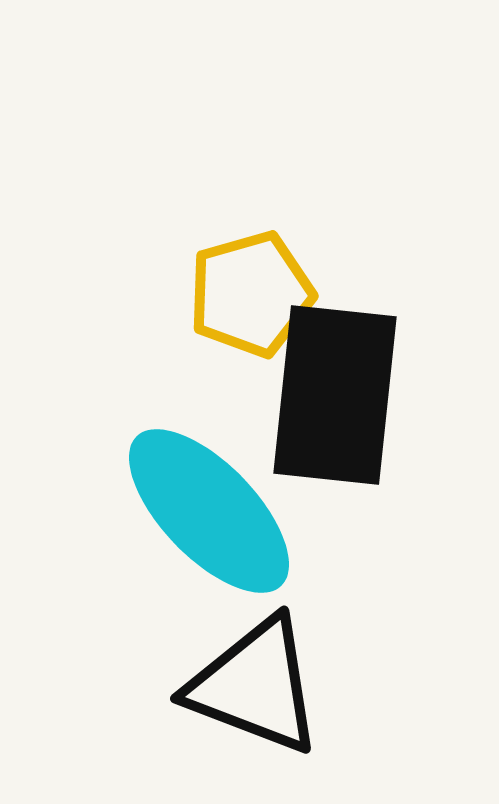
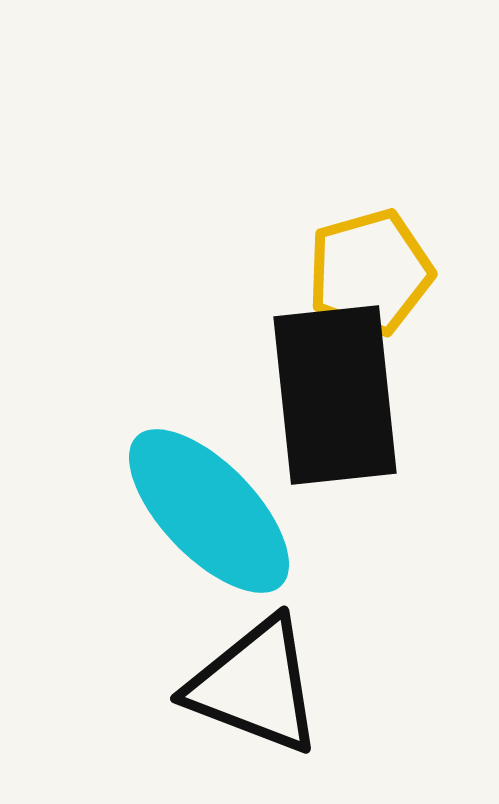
yellow pentagon: moved 119 px right, 22 px up
black rectangle: rotated 12 degrees counterclockwise
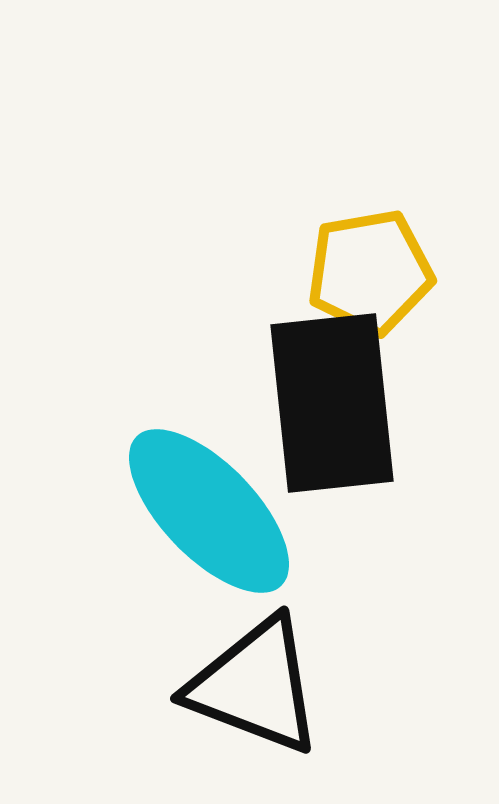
yellow pentagon: rotated 6 degrees clockwise
black rectangle: moved 3 px left, 8 px down
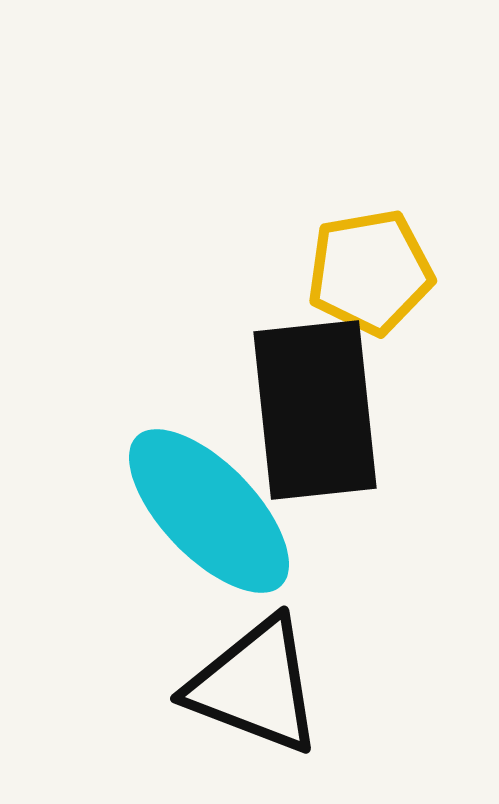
black rectangle: moved 17 px left, 7 px down
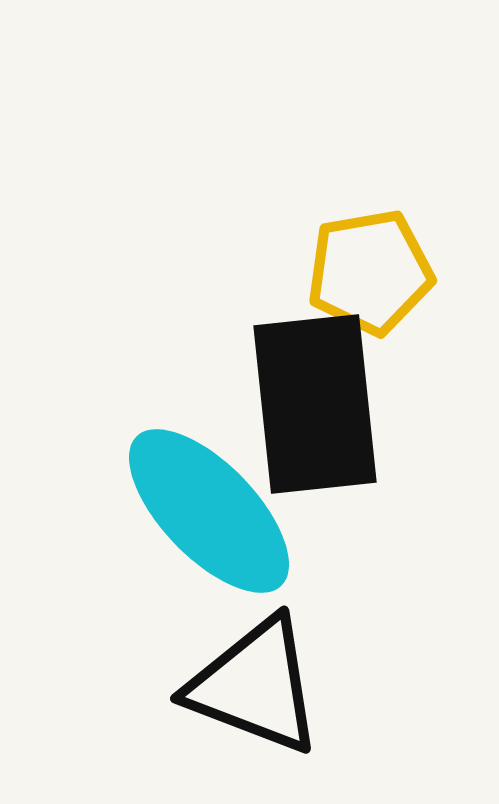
black rectangle: moved 6 px up
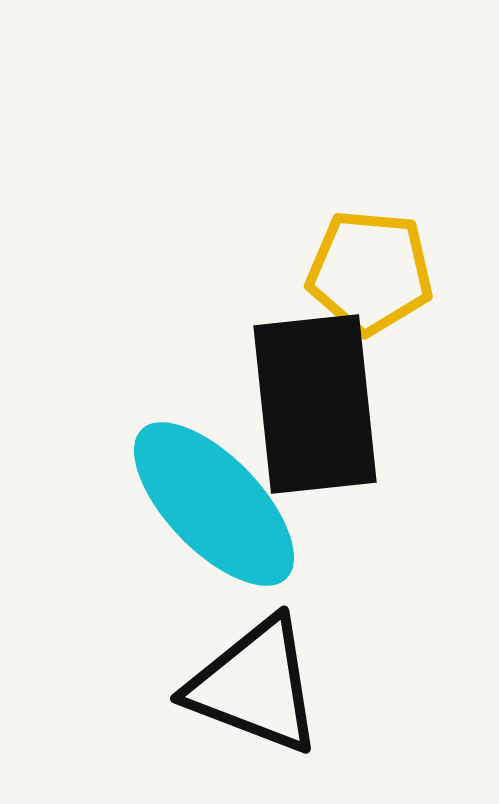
yellow pentagon: rotated 15 degrees clockwise
cyan ellipse: moved 5 px right, 7 px up
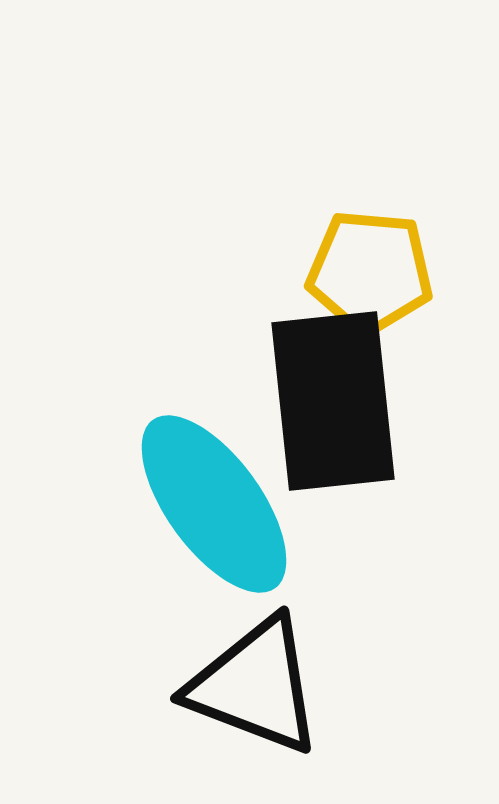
black rectangle: moved 18 px right, 3 px up
cyan ellipse: rotated 8 degrees clockwise
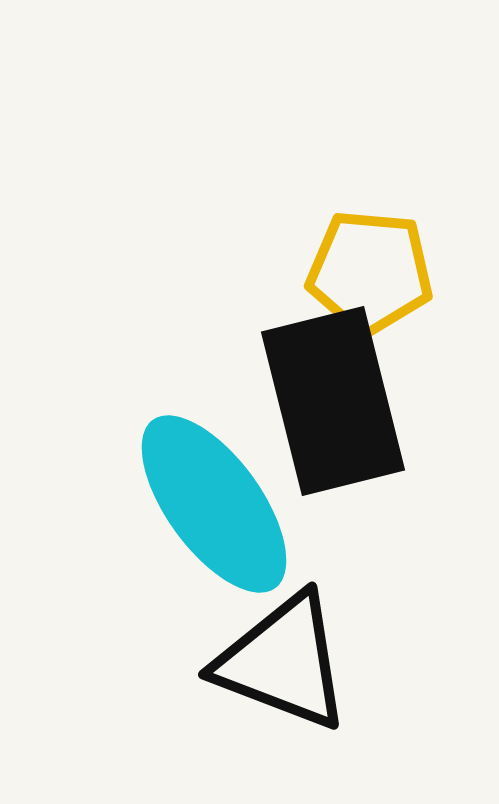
black rectangle: rotated 8 degrees counterclockwise
black triangle: moved 28 px right, 24 px up
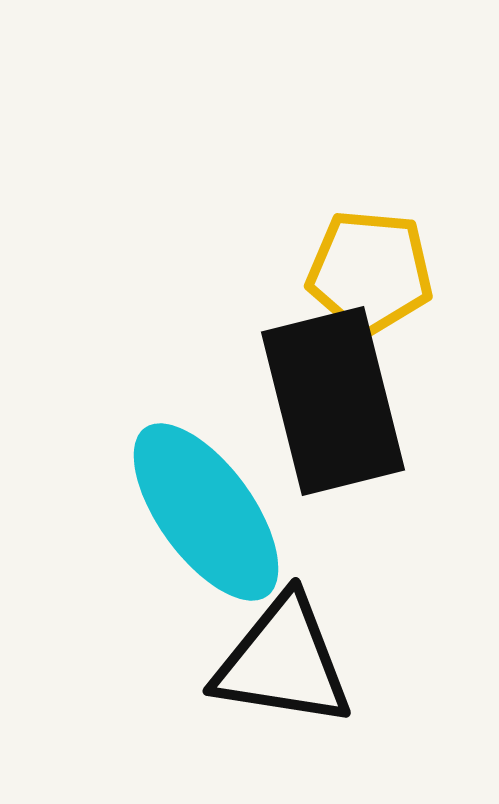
cyan ellipse: moved 8 px left, 8 px down
black triangle: rotated 12 degrees counterclockwise
